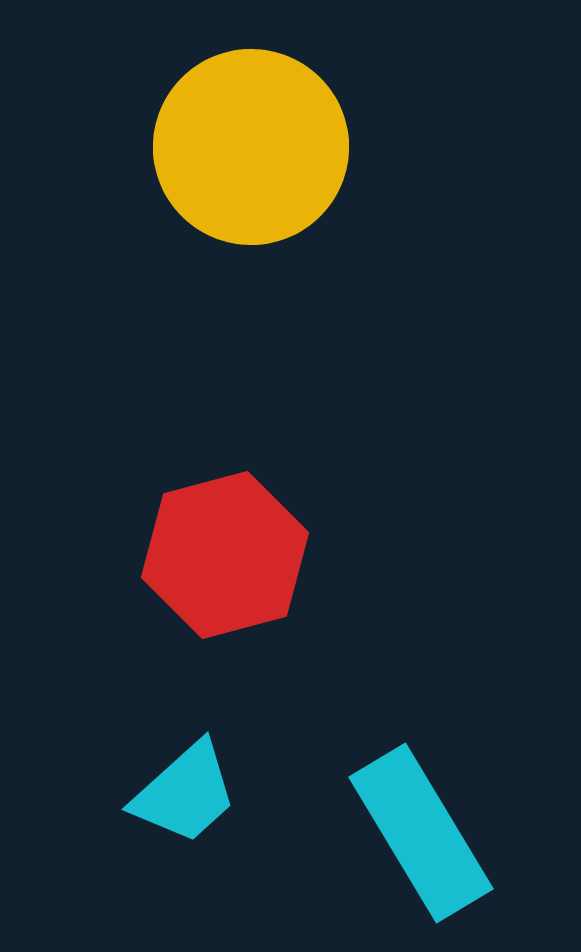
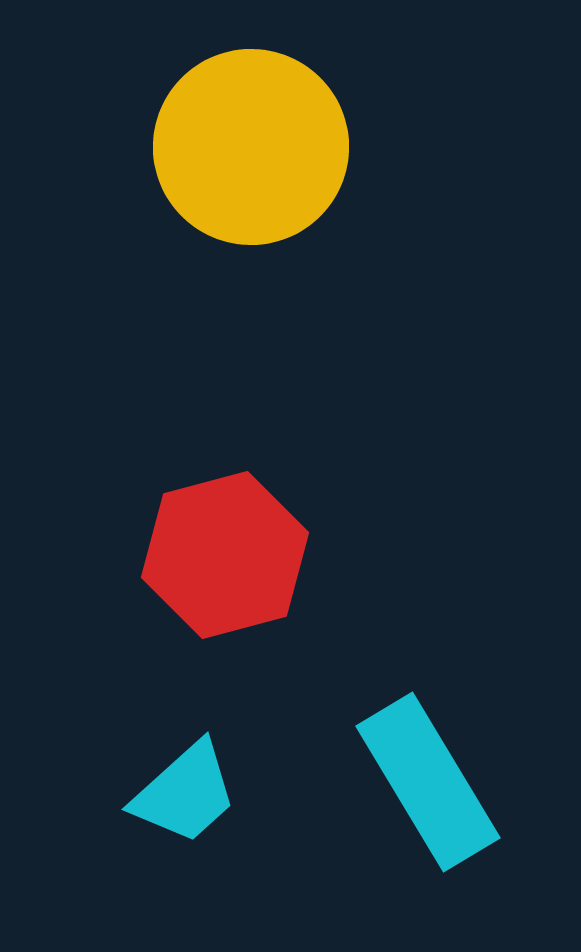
cyan rectangle: moved 7 px right, 51 px up
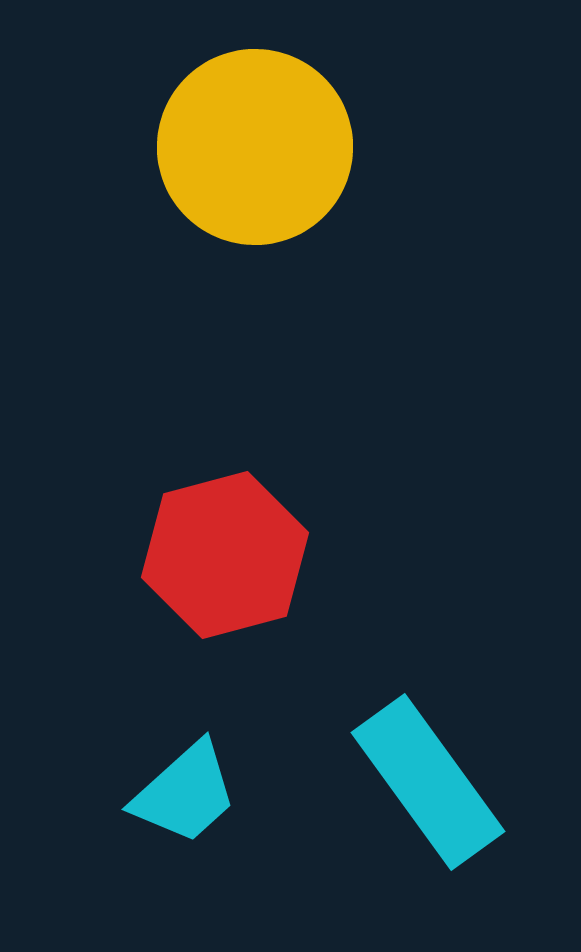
yellow circle: moved 4 px right
cyan rectangle: rotated 5 degrees counterclockwise
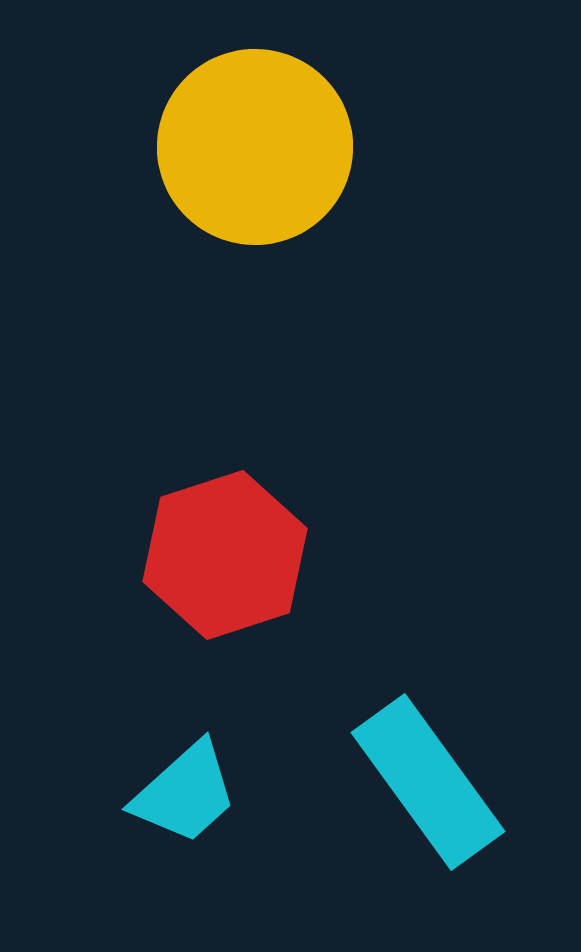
red hexagon: rotated 3 degrees counterclockwise
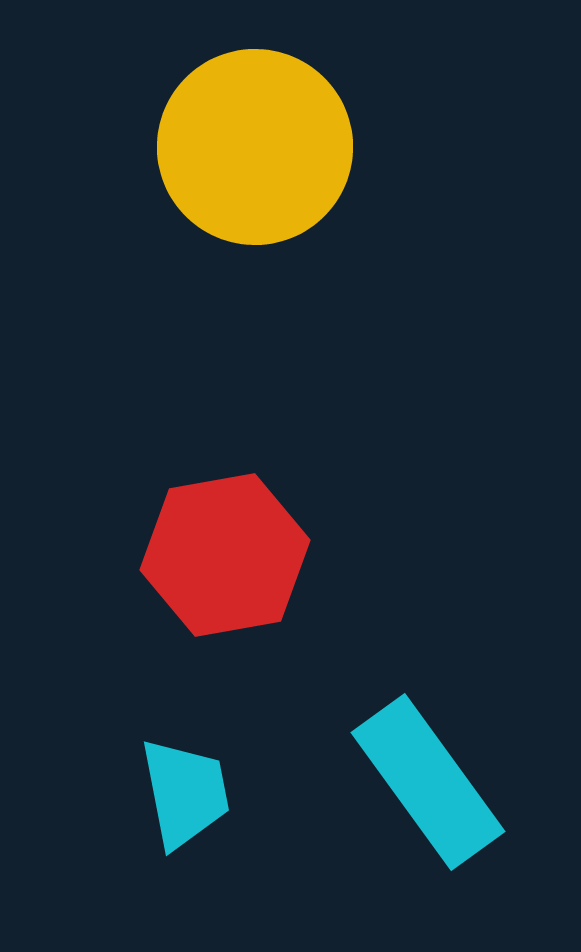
red hexagon: rotated 8 degrees clockwise
cyan trapezoid: rotated 59 degrees counterclockwise
